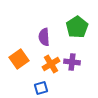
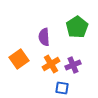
purple cross: moved 1 px right, 3 px down; rotated 28 degrees counterclockwise
blue square: moved 21 px right; rotated 24 degrees clockwise
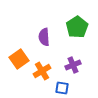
orange cross: moved 9 px left, 7 px down
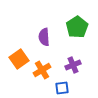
orange cross: moved 1 px up
blue square: rotated 16 degrees counterclockwise
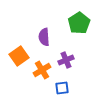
green pentagon: moved 2 px right, 4 px up
orange square: moved 3 px up
purple cross: moved 7 px left, 5 px up
